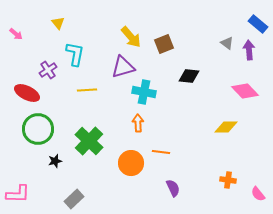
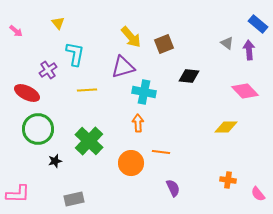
pink arrow: moved 3 px up
gray rectangle: rotated 30 degrees clockwise
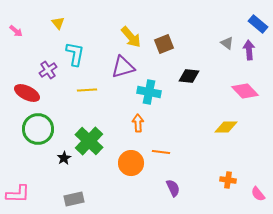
cyan cross: moved 5 px right
black star: moved 9 px right, 3 px up; rotated 16 degrees counterclockwise
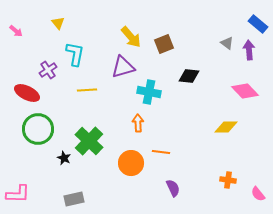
black star: rotated 16 degrees counterclockwise
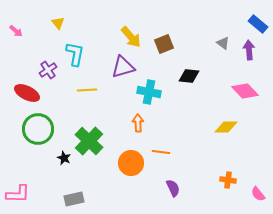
gray triangle: moved 4 px left
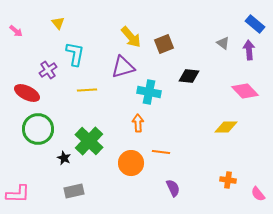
blue rectangle: moved 3 px left
gray rectangle: moved 8 px up
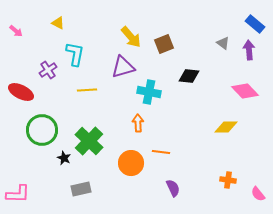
yellow triangle: rotated 24 degrees counterclockwise
red ellipse: moved 6 px left, 1 px up
green circle: moved 4 px right, 1 px down
gray rectangle: moved 7 px right, 2 px up
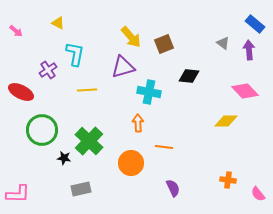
yellow diamond: moved 6 px up
orange line: moved 3 px right, 5 px up
black star: rotated 16 degrees counterclockwise
